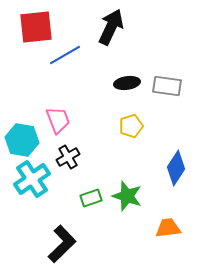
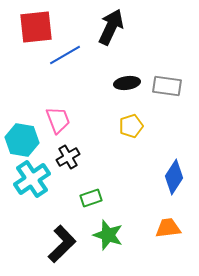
blue diamond: moved 2 px left, 9 px down
green star: moved 19 px left, 39 px down
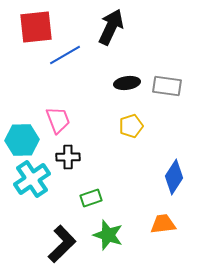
cyan hexagon: rotated 12 degrees counterclockwise
black cross: rotated 30 degrees clockwise
orange trapezoid: moved 5 px left, 4 px up
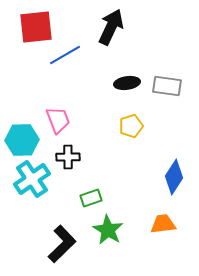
green star: moved 5 px up; rotated 12 degrees clockwise
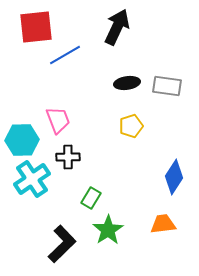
black arrow: moved 6 px right
green rectangle: rotated 40 degrees counterclockwise
green star: rotated 8 degrees clockwise
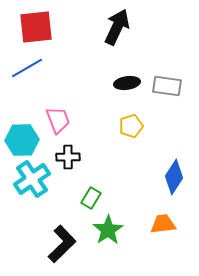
blue line: moved 38 px left, 13 px down
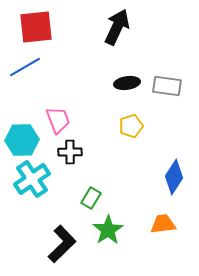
blue line: moved 2 px left, 1 px up
black cross: moved 2 px right, 5 px up
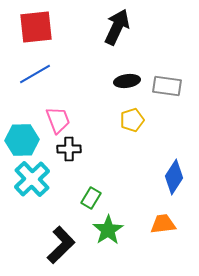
blue line: moved 10 px right, 7 px down
black ellipse: moved 2 px up
yellow pentagon: moved 1 px right, 6 px up
black cross: moved 1 px left, 3 px up
cyan cross: rotated 9 degrees counterclockwise
black L-shape: moved 1 px left, 1 px down
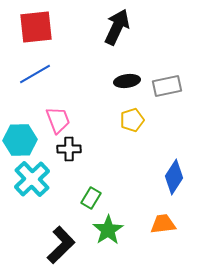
gray rectangle: rotated 20 degrees counterclockwise
cyan hexagon: moved 2 px left
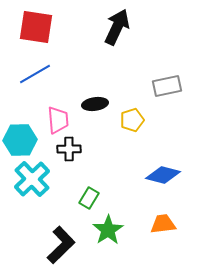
red square: rotated 15 degrees clockwise
black ellipse: moved 32 px left, 23 px down
pink trapezoid: rotated 16 degrees clockwise
blue diamond: moved 11 px left, 2 px up; rotated 72 degrees clockwise
green rectangle: moved 2 px left
